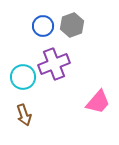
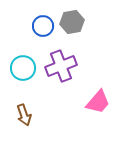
gray hexagon: moved 3 px up; rotated 10 degrees clockwise
purple cross: moved 7 px right, 2 px down
cyan circle: moved 9 px up
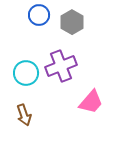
gray hexagon: rotated 20 degrees counterclockwise
blue circle: moved 4 px left, 11 px up
cyan circle: moved 3 px right, 5 px down
pink trapezoid: moved 7 px left
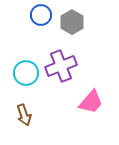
blue circle: moved 2 px right
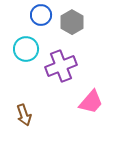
cyan circle: moved 24 px up
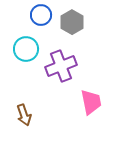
pink trapezoid: rotated 52 degrees counterclockwise
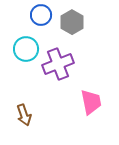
purple cross: moved 3 px left, 2 px up
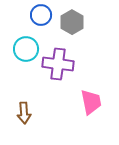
purple cross: rotated 28 degrees clockwise
brown arrow: moved 2 px up; rotated 15 degrees clockwise
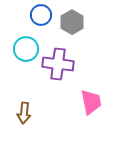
brown arrow: rotated 10 degrees clockwise
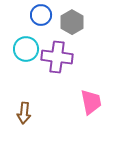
purple cross: moved 1 px left, 7 px up
